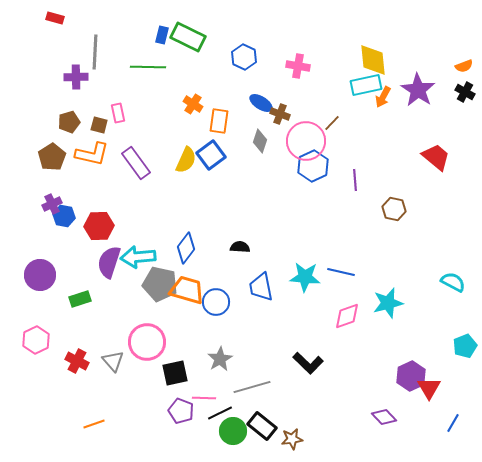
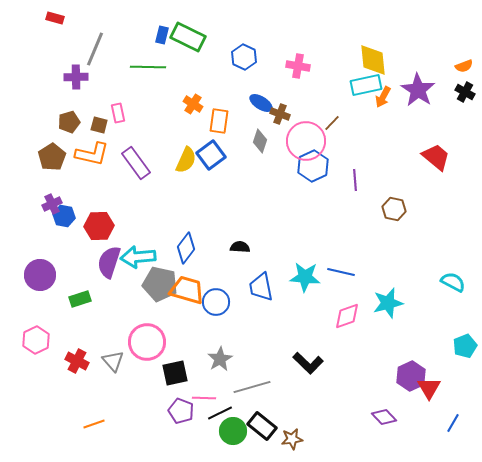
gray line at (95, 52): moved 3 px up; rotated 20 degrees clockwise
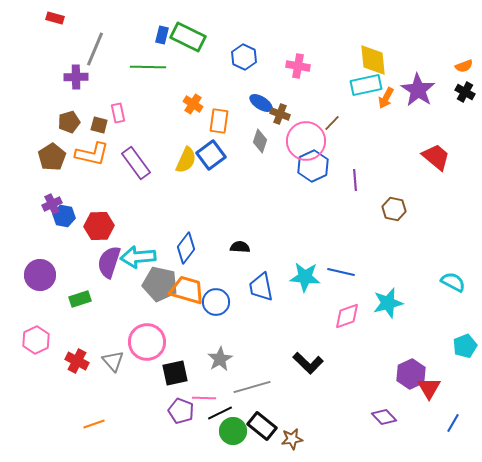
orange arrow at (383, 97): moved 3 px right, 1 px down
purple hexagon at (411, 376): moved 2 px up
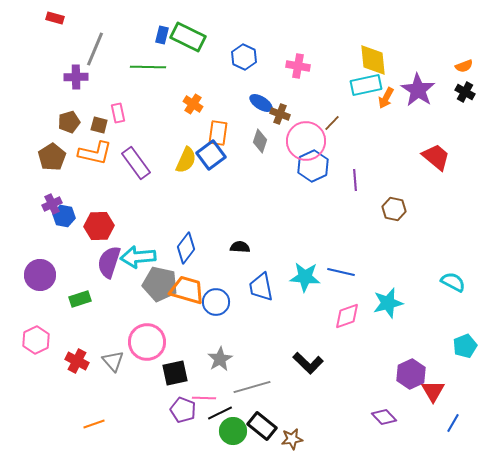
orange rectangle at (219, 121): moved 1 px left, 12 px down
orange L-shape at (92, 154): moved 3 px right, 1 px up
red triangle at (429, 388): moved 4 px right, 3 px down
purple pentagon at (181, 411): moved 2 px right, 1 px up
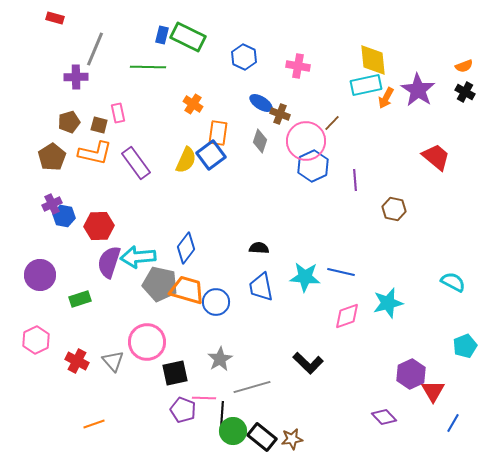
black semicircle at (240, 247): moved 19 px right, 1 px down
black line at (220, 413): moved 2 px right, 1 px down; rotated 60 degrees counterclockwise
black rectangle at (262, 426): moved 11 px down
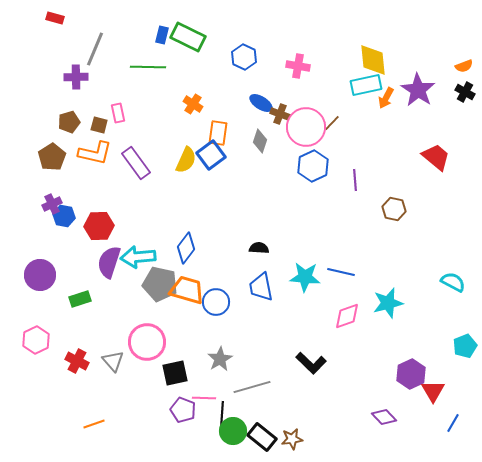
pink circle at (306, 141): moved 14 px up
black L-shape at (308, 363): moved 3 px right
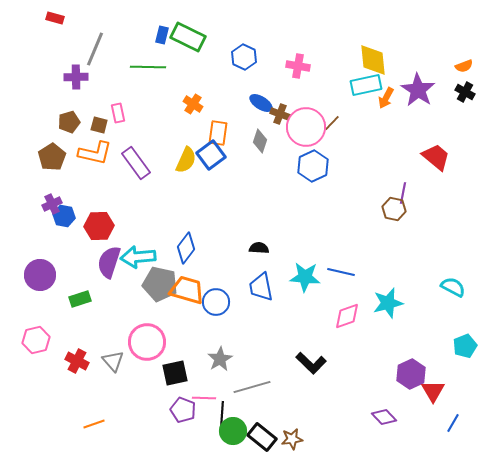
purple line at (355, 180): moved 48 px right, 13 px down; rotated 15 degrees clockwise
cyan semicircle at (453, 282): moved 5 px down
pink hexagon at (36, 340): rotated 12 degrees clockwise
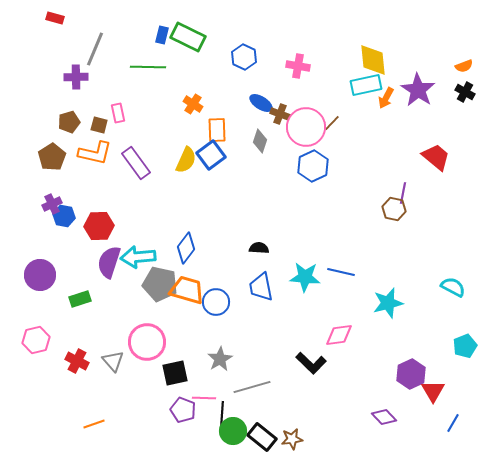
orange rectangle at (218, 133): moved 1 px left, 3 px up; rotated 10 degrees counterclockwise
pink diamond at (347, 316): moved 8 px left, 19 px down; rotated 12 degrees clockwise
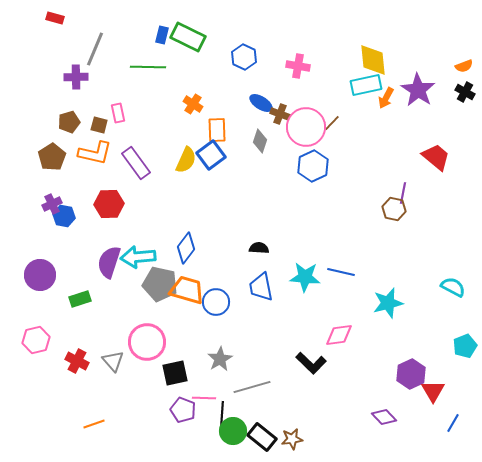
red hexagon at (99, 226): moved 10 px right, 22 px up
